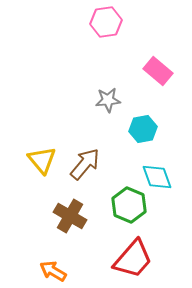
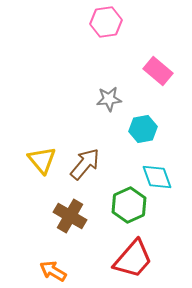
gray star: moved 1 px right, 1 px up
green hexagon: rotated 12 degrees clockwise
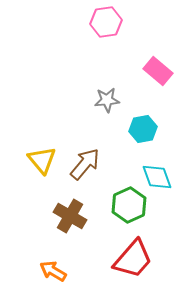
gray star: moved 2 px left, 1 px down
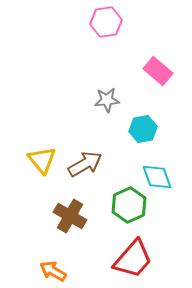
brown arrow: rotated 20 degrees clockwise
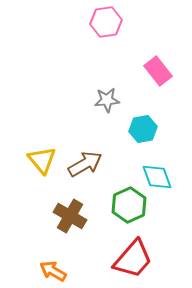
pink rectangle: rotated 12 degrees clockwise
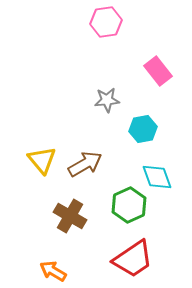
red trapezoid: rotated 15 degrees clockwise
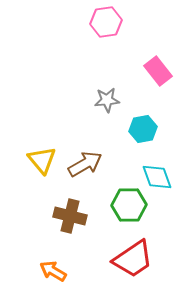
green hexagon: rotated 24 degrees clockwise
brown cross: rotated 16 degrees counterclockwise
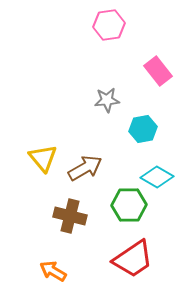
pink hexagon: moved 3 px right, 3 px down
yellow triangle: moved 1 px right, 2 px up
brown arrow: moved 4 px down
cyan diamond: rotated 40 degrees counterclockwise
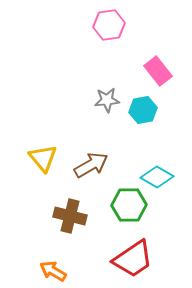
cyan hexagon: moved 19 px up
brown arrow: moved 6 px right, 3 px up
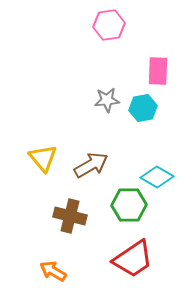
pink rectangle: rotated 40 degrees clockwise
cyan hexagon: moved 2 px up
